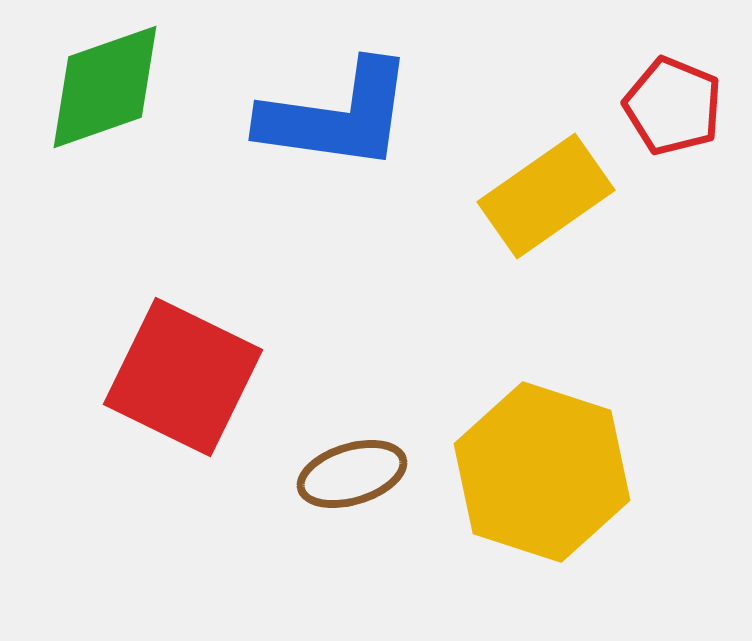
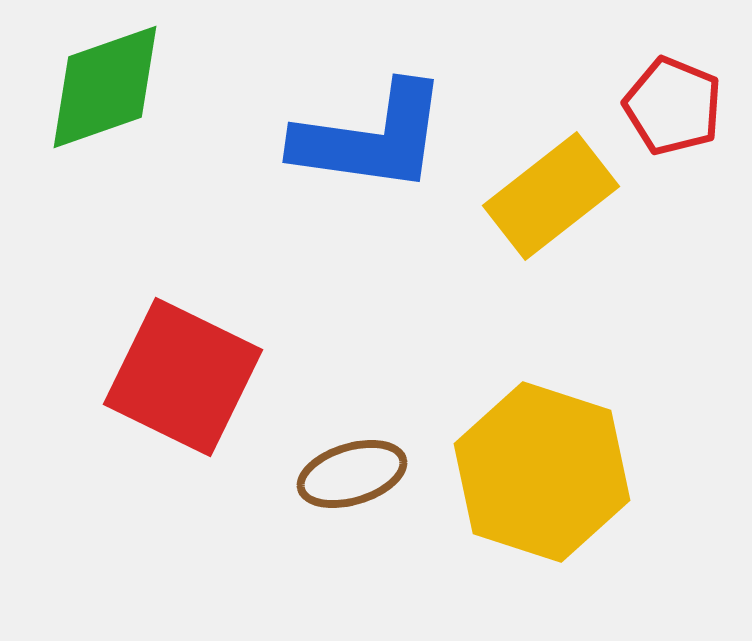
blue L-shape: moved 34 px right, 22 px down
yellow rectangle: moved 5 px right; rotated 3 degrees counterclockwise
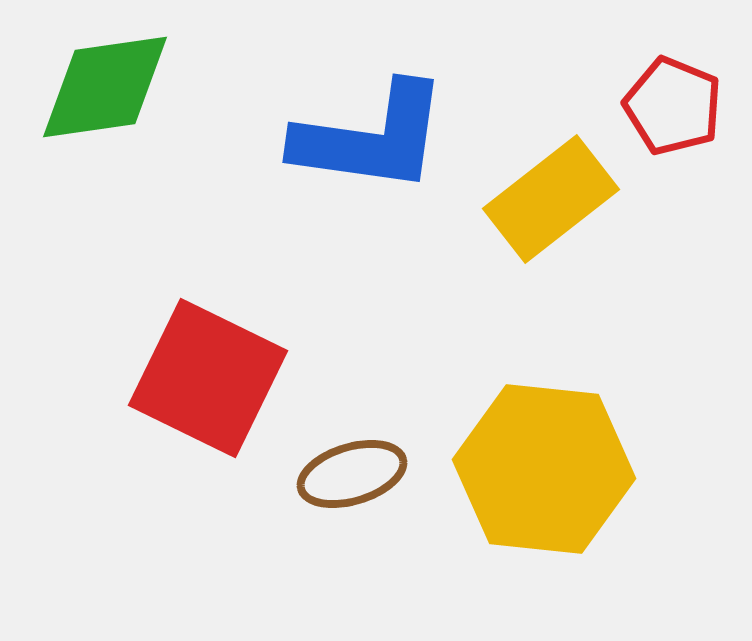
green diamond: rotated 11 degrees clockwise
yellow rectangle: moved 3 px down
red square: moved 25 px right, 1 px down
yellow hexagon: moved 2 px right, 3 px up; rotated 12 degrees counterclockwise
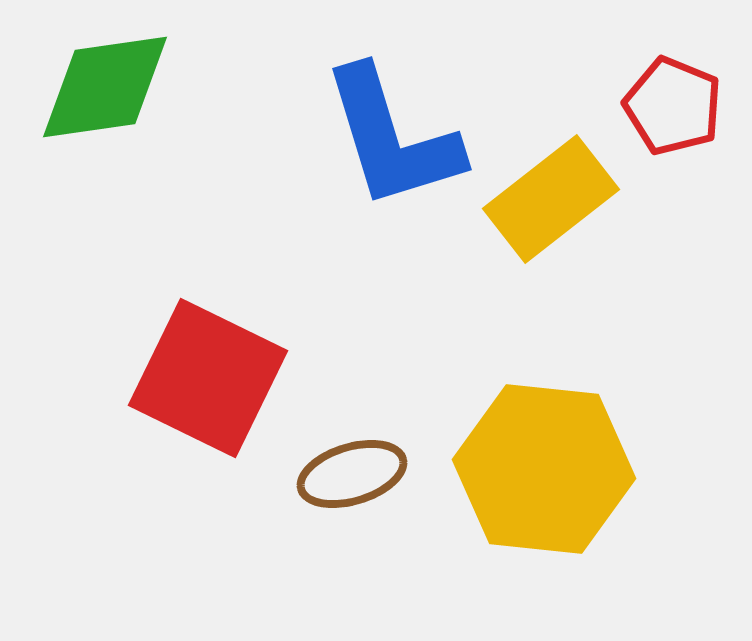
blue L-shape: moved 21 px right; rotated 65 degrees clockwise
